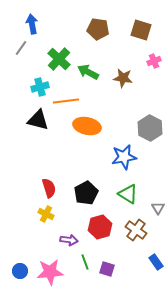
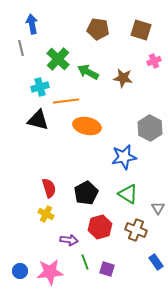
gray line: rotated 49 degrees counterclockwise
green cross: moved 1 px left
brown cross: rotated 15 degrees counterclockwise
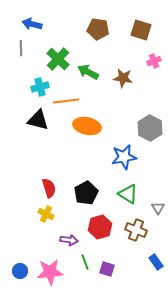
blue arrow: rotated 66 degrees counterclockwise
gray line: rotated 14 degrees clockwise
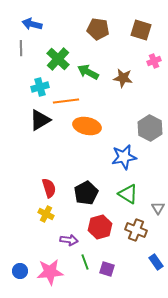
black triangle: moved 2 px right; rotated 45 degrees counterclockwise
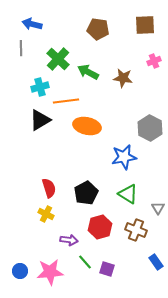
brown square: moved 4 px right, 5 px up; rotated 20 degrees counterclockwise
green line: rotated 21 degrees counterclockwise
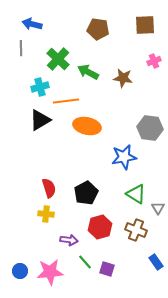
gray hexagon: rotated 20 degrees counterclockwise
green triangle: moved 8 px right
yellow cross: rotated 21 degrees counterclockwise
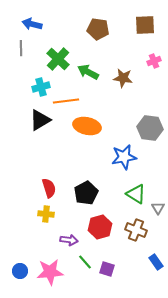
cyan cross: moved 1 px right
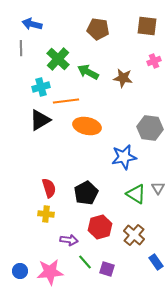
brown square: moved 2 px right, 1 px down; rotated 10 degrees clockwise
gray triangle: moved 20 px up
brown cross: moved 2 px left, 5 px down; rotated 20 degrees clockwise
